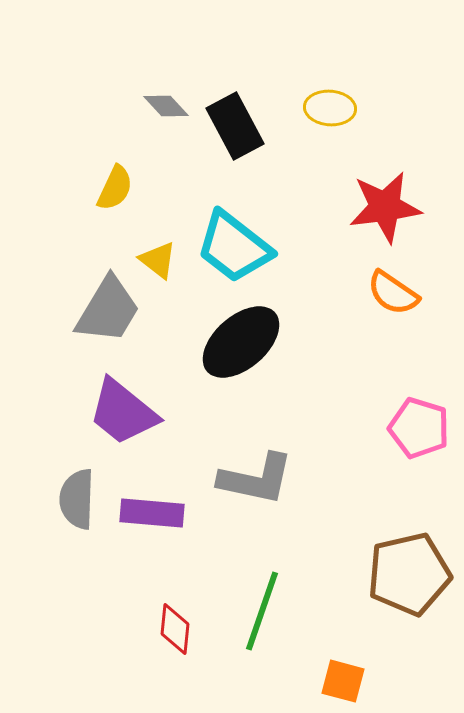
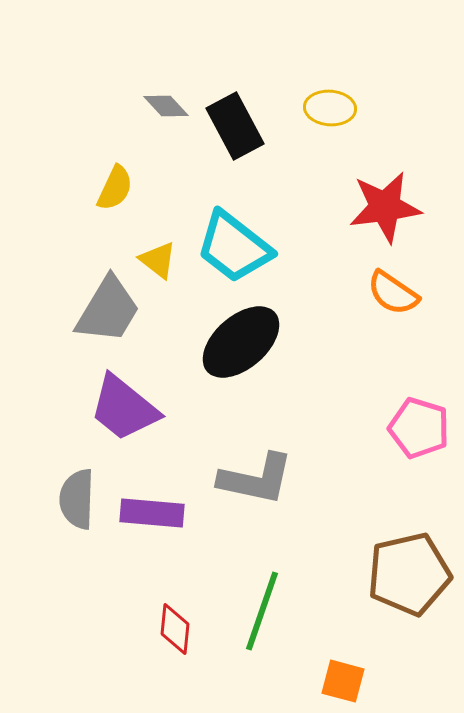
purple trapezoid: moved 1 px right, 4 px up
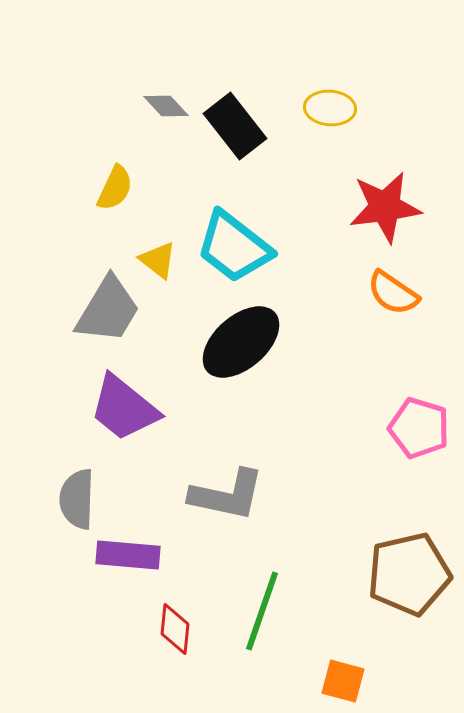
black rectangle: rotated 10 degrees counterclockwise
gray L-shape: moved 29 px left, 16 px down
purple rectangle: moved 24 px left, 42 px down
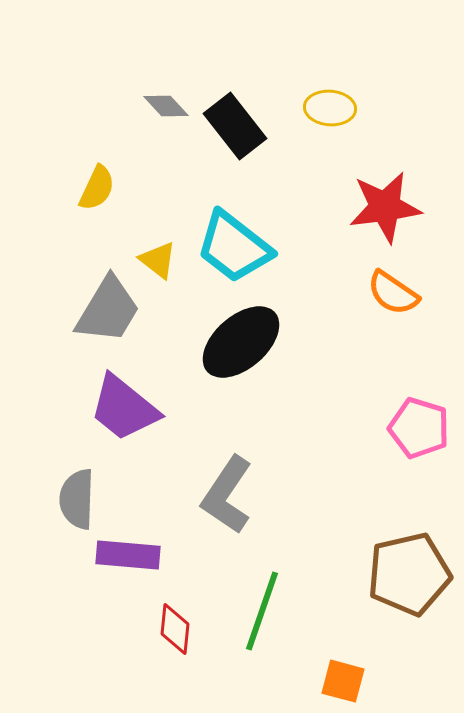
yellow semicircle: moved 18 px left
gray L-shape: rotated 112 degrees clockwise
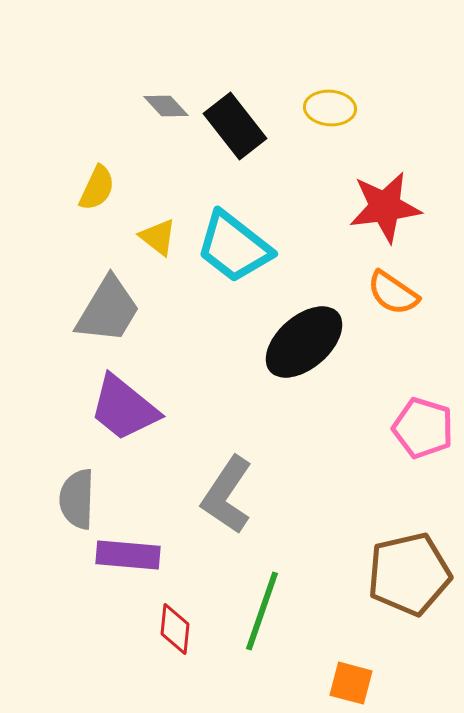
yellow triangle: moved 23 px up
black ellipse: moved 63 px right
pink pentagon: moved 4 px right
orange square: moved 8 px right, 2 px down
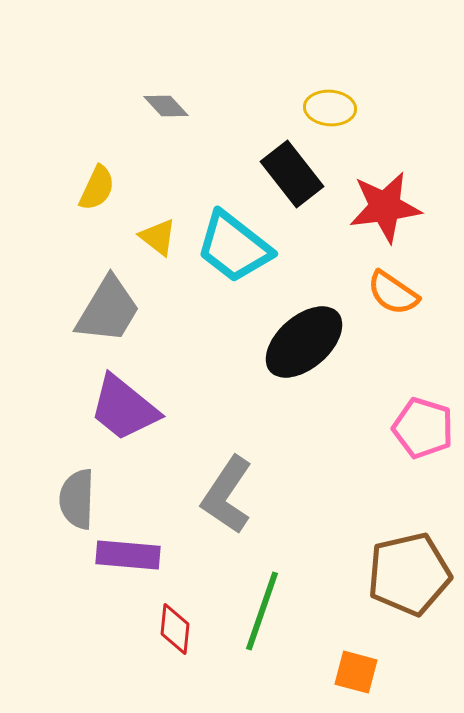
black rectangle: moved 57 px right, 48 px down
orange square: moved 5 px right, 11 px up
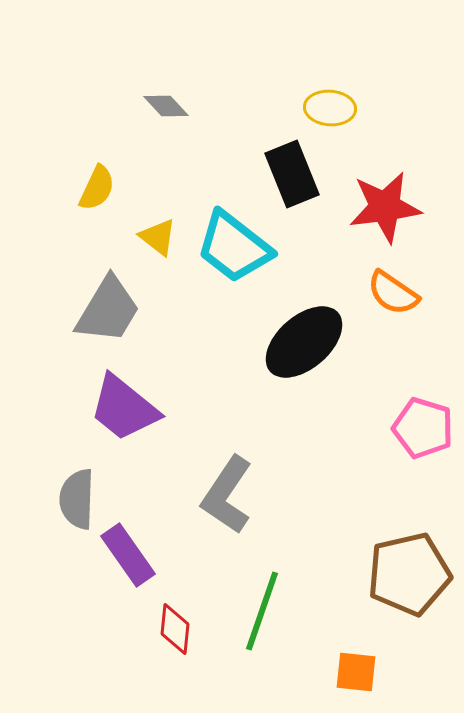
black rectangle: rotated 16 degrees clockwise
purple rectangle: rotated 50 degrees clockwise
orange square: rotated 9 degrees counterclockwise
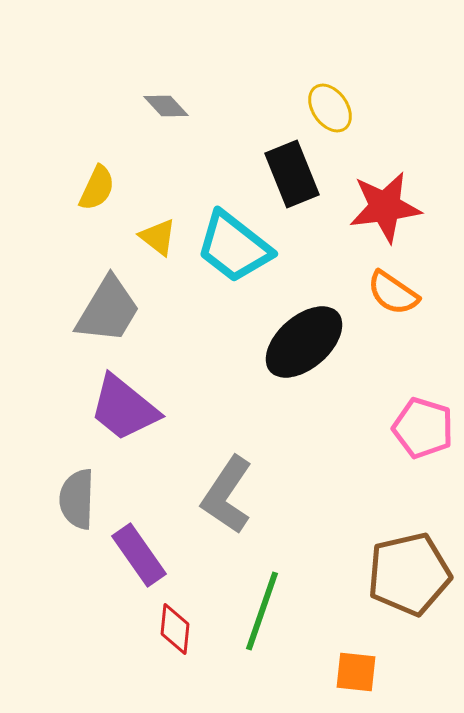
yellow ellipse: rotated 51 degrees clockwise
purple rectangle: moved 11 px right
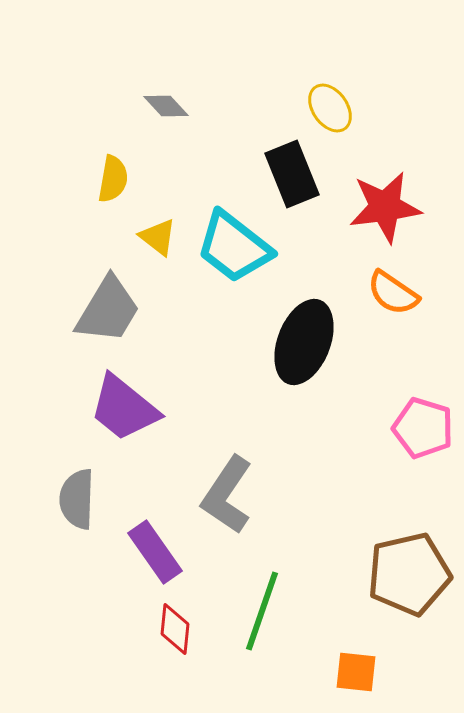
yellow semicircle: moved 16 px right, 9 px up; rotated 15 degrees counterclockwise
black ellipse: rotated 28 degrees counterclockwise
purple rectangle: moved 16 px right, 3 px up
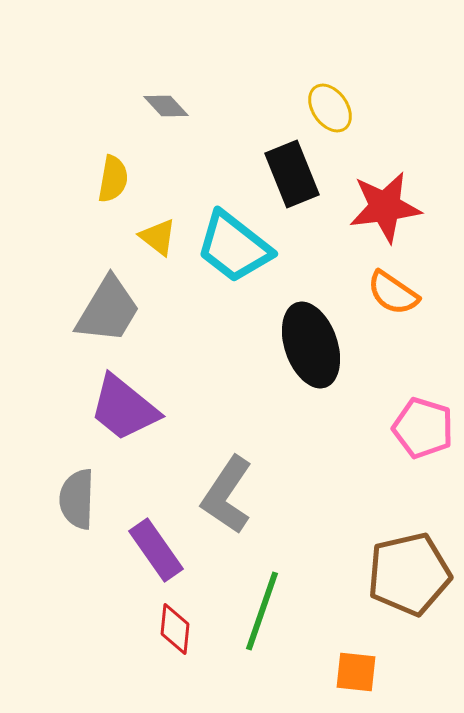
black ellipse: moved 7 px right, 3 px down; rotated 40 degrees counterclockwise
purple rectangle: moved 1 px right, 2 px up
